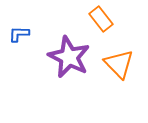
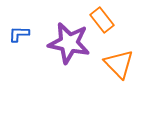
orange rectangle: moved 1 px right, 1 px down
purple star: moved 14 px up; rotated 15 degrees counterclockwise
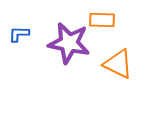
orange rectangle: rotated 50 degrees counterclockwise
orange triangle: moved 1 px left; rotated 20 degrees counterclockwise
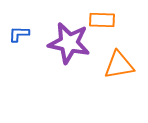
orange triangle: moved 1 px right, 1 px down; rotated 36 degrees counterclockwise
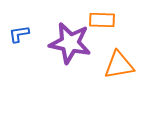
blue L-shape: rotated 10 degrees counterclockwise
purple star: moved 1 px right
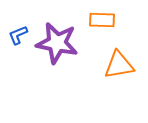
blue L-shape: moved 1 px left, 1 px down; rotated 15 degrees counterclockwise
purple star: moved 13 px left
